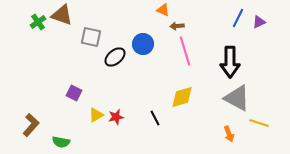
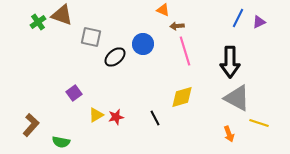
purple square: rotated 28 degrees clockwise
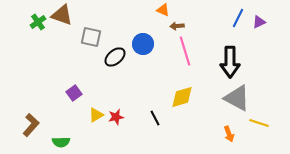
green semicircle: rotated 12 degrees counterclockwise
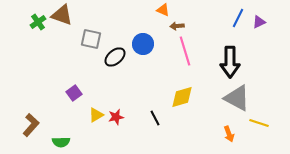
gray square: moved 2 px down
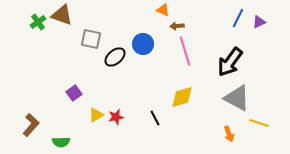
black arrow: rotated 36 degrees clockwise
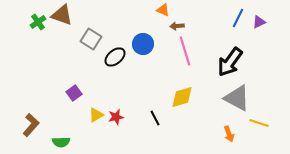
gray square: rotated 20 degrees clockwise
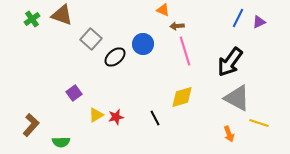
green cross: moved 6 px left, 3 px up
gray square: rotated 10 degrees clockwise
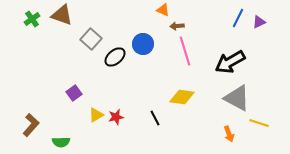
black arrow: rotated 24 degrees clockwise
yellow diamond: rotated 25 degrees clockwise
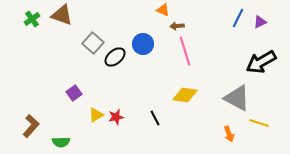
purple triangle: moved 1 px right
gray square: moved 2 px right, 4 px down
black arrow: moved 31 px right
yellow diamond: moved 3 px right, 2 px up
brown L-shape: moved 1 px down
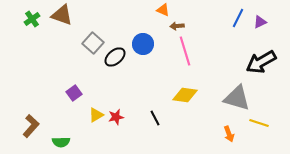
gray triangle: rotated 12 degrees counterclockwise
